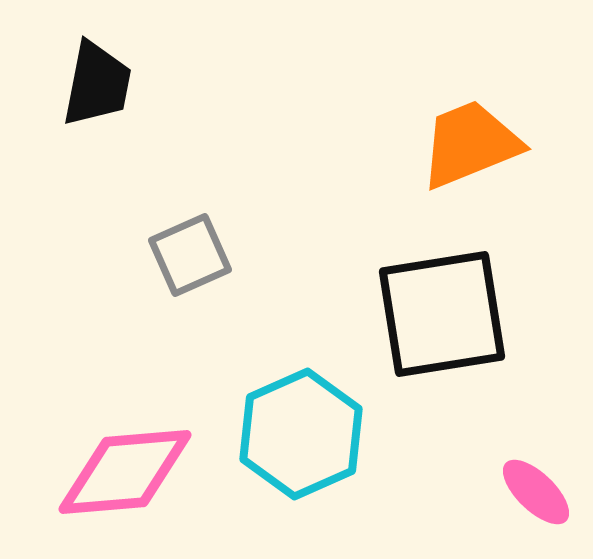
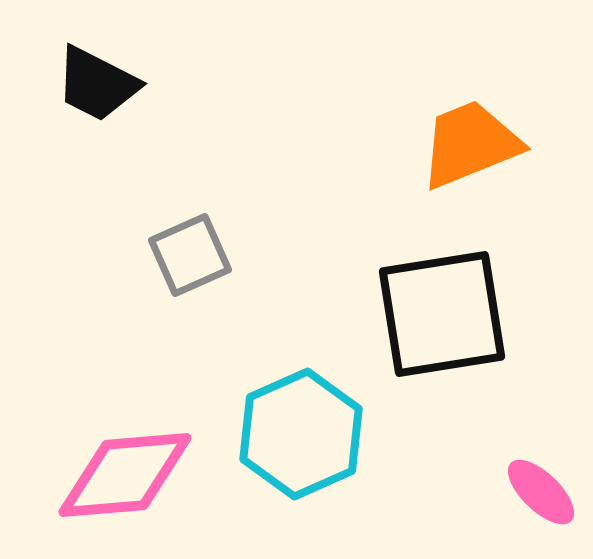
black trapezoid: rotated 106 degrees clockwise
pink diamond: moved 3 px down
pink ellipse: moved 5 px right
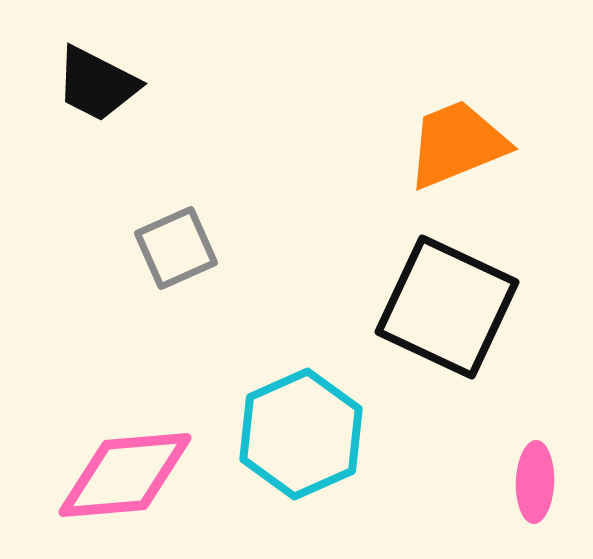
orange trapezoid: moved 13 px left
gray square: moved 14 px left, 7 px up
black square: moved 5 px right, 7 px up; rotated 34 degrees clockwise
pink ellipse: moved 6 px left, 10 px up; rotated 48 degrees clockwise
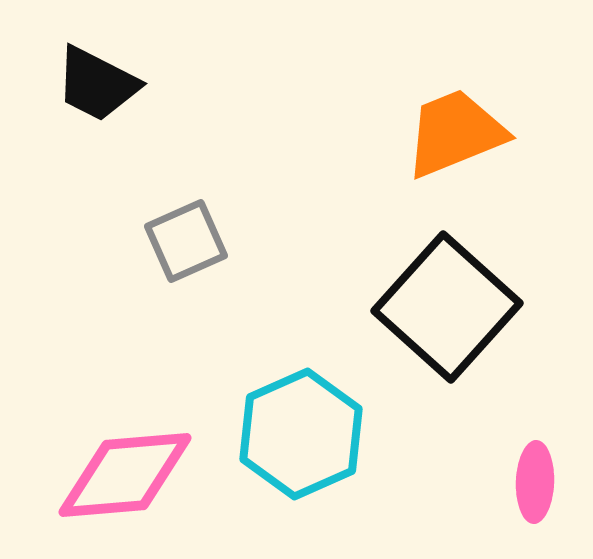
orange trapezoid: moved 2 px left, 11 px up
gray square: moved 10 px right, 7 px up
black square: rotated 17 degrees clockwise
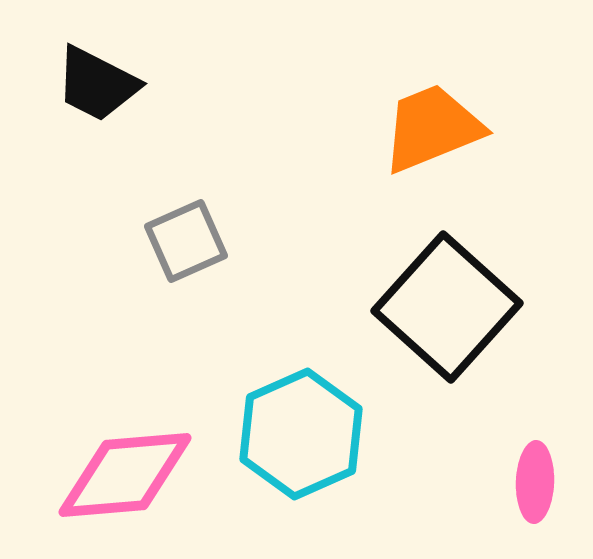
orange trapezoid: moved 23 px left, 5 px up
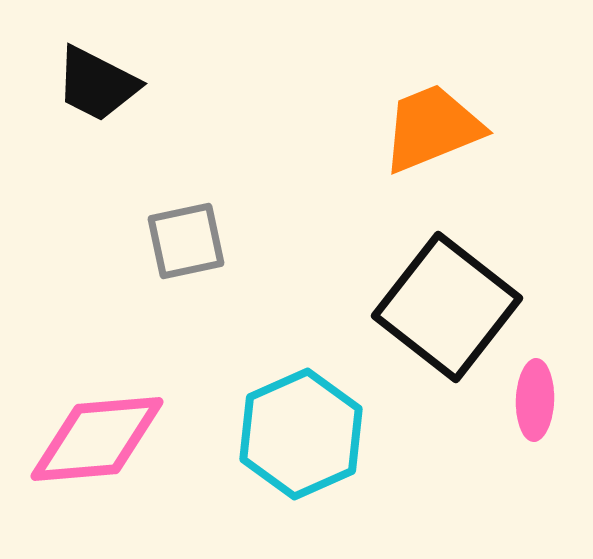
gray square: rotated 12 degrees clockwise
black square: rotated 4 degrees counterclockwise
pink diamond: moved 28 px left, 36 px up
pink ellipse: moved 82 px up
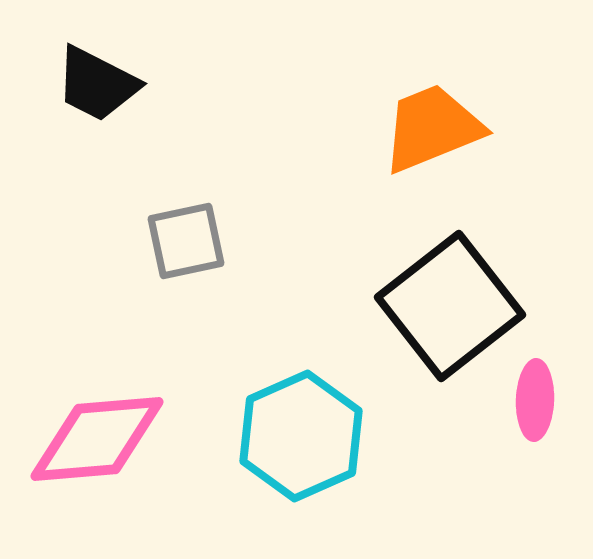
black square: moved 3 px right, 1 px up; rotated 14 degrees clockwise
cyan hexagon: moved 2 px down
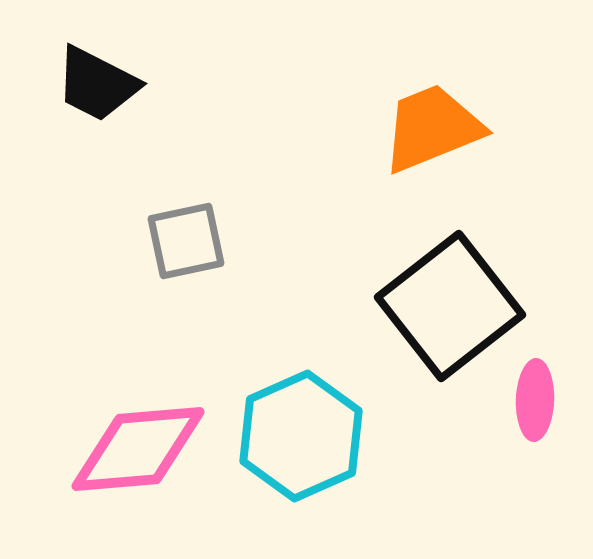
pink diamond: moved 41 px right, 10 px down
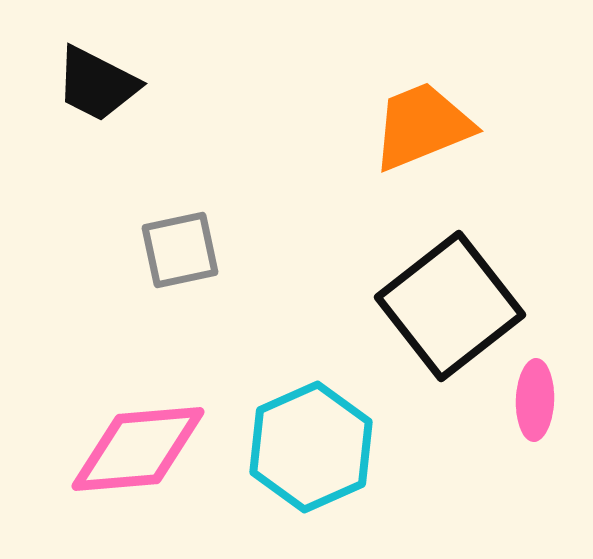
orange trapezoid: moved 10 px left, 2 px up
gray square: moved 6 px left, 9 px down
cyan hexagon: moved 10 px right, 11 px down
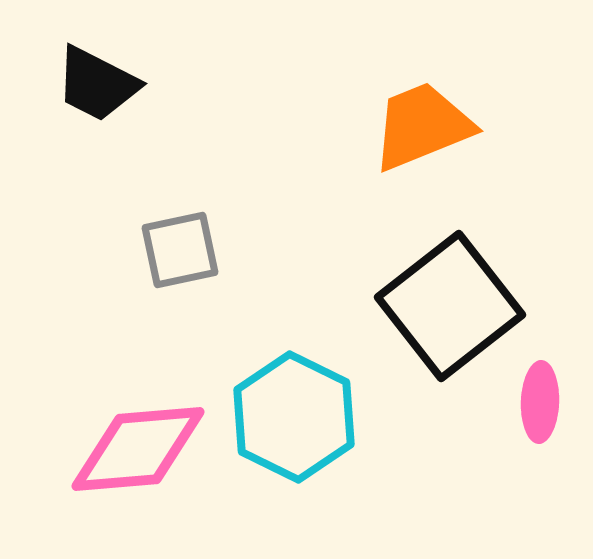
pink ellipse: moved 5 px right, 2 px down
cyan hexagon: moved 17 px left, 30 px up; rotated 10 degrees counterclockwise
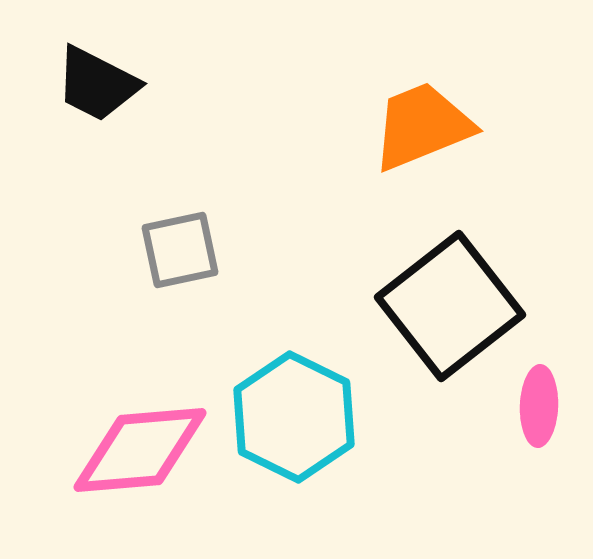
pink ellipse: moved 1 px left, 4 px down
pink diamond: moved 2 px right, 1 px down
